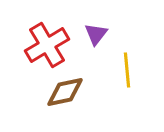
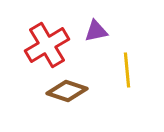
purple triangle: moved 3 px up; rotated 40 degrees clockwise
brown diamond: moved 2 px right, 1 px up; rotated 30 degrees clockwise
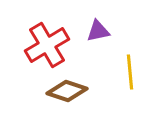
purple triangle: moved 2 px right
yellow line: moved 3 px right, 2 px down
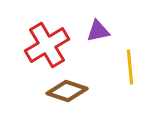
yellow line: moved 5 px up
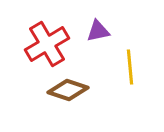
red cross: moved 1 px up
brown diamond: moved 1 px right, 1 px up
